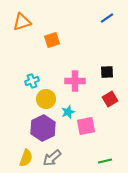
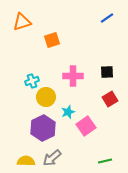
pink cross: moved 2 px left, 5 px up
yellow circle: moved 2 px up
pink square: rotated 24 degrees counterclockwise
yellow semicircle: moved 3 px down; rotated 108 degrees counterclockwise
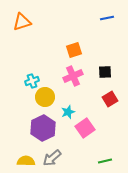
blue line: rotated 24 degrees clockwise
orange square: moved 22 px right, 10 px down
black square: moved 2 px left
pink cross: rotated 24 degrees counterclockwise
yellow circle: moved 1 px left
pink square: moved 1 px left, 2 px down
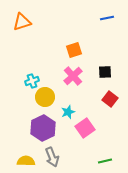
pink cross: rotated 18 degrees counterclockwise
red square: rotated 21 degrees counterclockwise
gray arrow: moved 1 px up; rotated 72 degrees counterclockwise
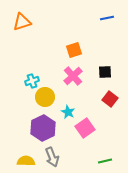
cyan star: rotated 24 degrees counterclockwise
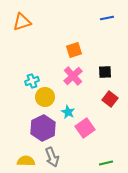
green line: moved 1 px right, 2 px down
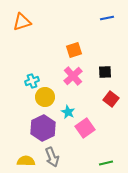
red square: moved 1 px right
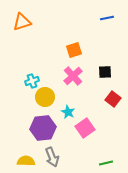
red square: moved 2 px right
purple hexagon: rotated 20 degrees clockwise
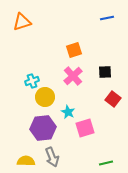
pink square: rotated 18 degrees clockwise
